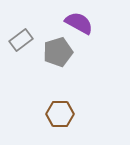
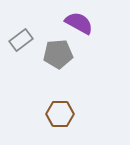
gray pentagon: moved 2 px down; rotated 12 degrees clockwise
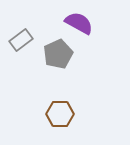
gray pentagon: rotated 20 degrees counterclockwise
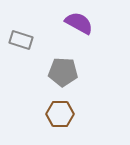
gray rectangle: rotated 55 degrees clockwise
gray pentagon: moved 5 px right, 18 px down; rotated 28 degrees clockwise
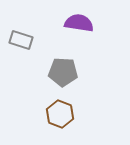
purple semicircle: rotated 20 degrees counterclockwise
brown hexagon: rotated 20 degrees clockwise
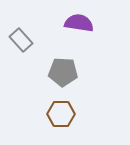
gray rectangle: rotated 30 degrees clockwise
brown hexagon: moved 1 px right; rotated 20 degrees counterclockwise
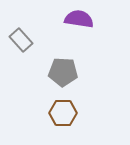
purple semicircle: moved 4 px up
brown hexagon: moved 2 px right, 1 px up
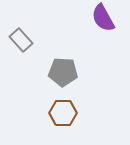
purple semicircle: moved 24 px right, 1 px up; rotated 128 degrees counterclockwise
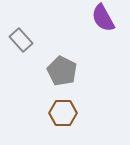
gray pentagon: moved 1 px left, 1 px up; rotated 24 degrees clockwise
